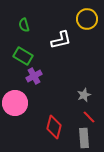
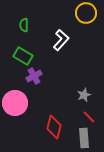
yellow circle: moved 1 px left, 6 px up
green semicircle: rotated 16 degrees clockwise
white L-shape: rotated 35 degrees counterclockwise
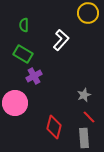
yellow circle: moved 2 px right
green rectangle: moved 2 px up
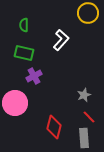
green rectangle: moved 1 px right, 1 px up; rotated 18 degrees counterclockwise
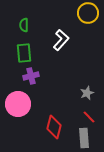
green rectangle: rotated 72 degrees clockwise
purple cross: moved 3 px left; rotated 14 degrees clockwise
gray star: moved 3 px right, 2 px up
pink circle: moved 3 px right, 1 px down
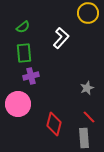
green semicircle: moved 1 px left, 2 px down; rotated 128 degrees counterclockwise
white L-shape: moved 2 px up
gray star: moved 5 px up
red diamond: moved 3 px up
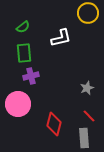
white L-shape: rotated 35 degrees clockwise
red line: moved 1 px up
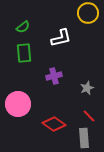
purple cross: moved 23 px right
red diamond: rotated 70 degrees counterclockwise
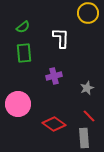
white L-shape: rotated 75 degrees counterclockwise
